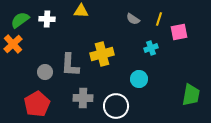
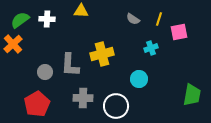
green trapezoid: moved 1 px right
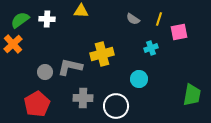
gray L-shape: moved 2 px down; rotated 100 degrees clockwise
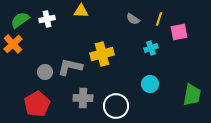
white cross: rotated 14 degrees counterclockwise
cyan circle: moved 11 px right, 5 px down
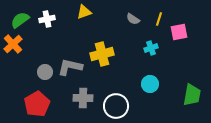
yellow triangle: moved 3 px right, 1 px down; rotated 21 degrees counterclockwise
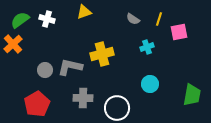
white cross: rotated 28 degrees clockwise
cyan cross: moved 4 px left, 1 px up
gray circle: moved 2 px up
white circle: moved 1 px right, 2 px down
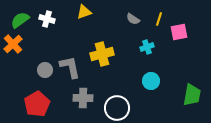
gray L-shape: rotated 65 degrees clockwise
cyan circle: moved 1 px right, 3 px up
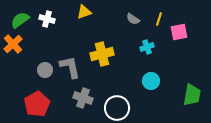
gray cross: rotated 18 degrees clockwise
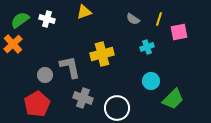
gray circle: moved 5 px down
green trapezoid: moved 19 px left, 4 px down; rotated 35 degrees clockwise
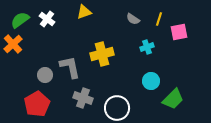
white cross: rotated 21 degrees clockwise
